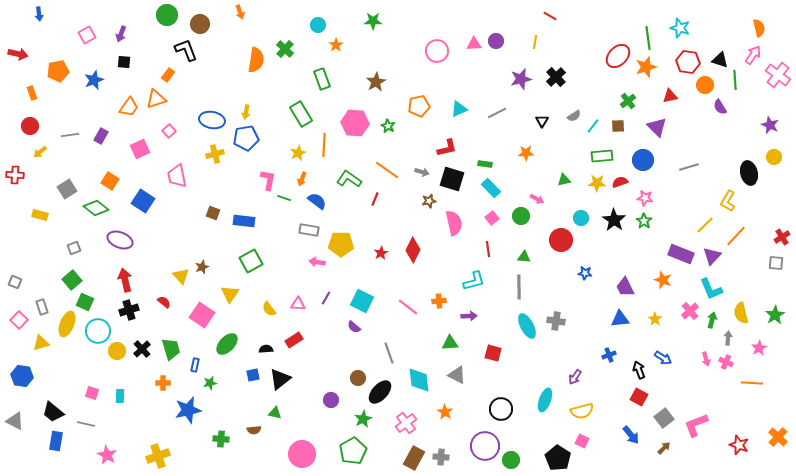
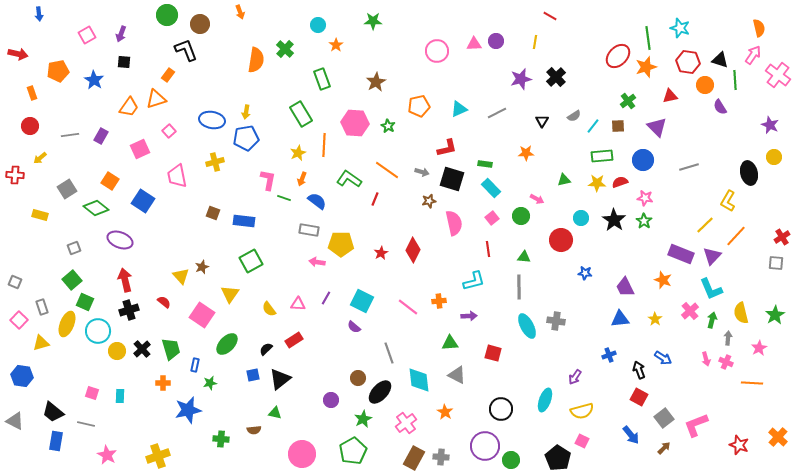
blue star at (94, 80): rotated 18 degrees counterclockwise
yellow arrow at (40, 152): moved 6 px down
yellow cross at (215, 154): moved 8 px down
black semicircle at (266, 349): rotated 40 degrees counterclockwise
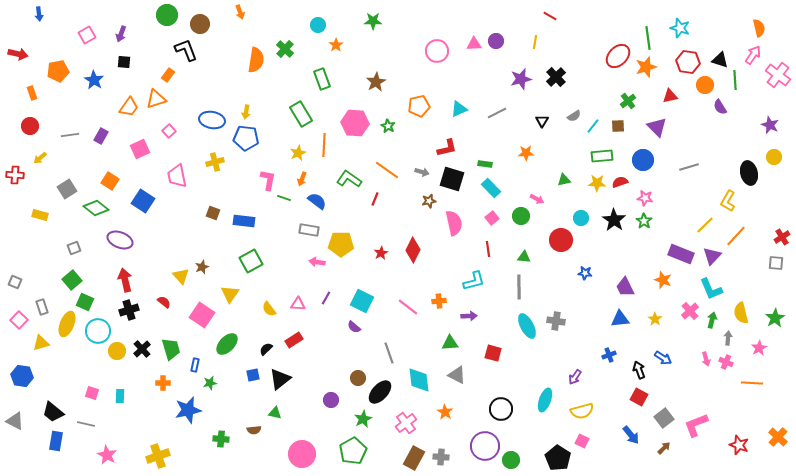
blue pentagon at (246, 138): rotated 15 degrees clockwise
green star at (775, 315): moved 3 px down
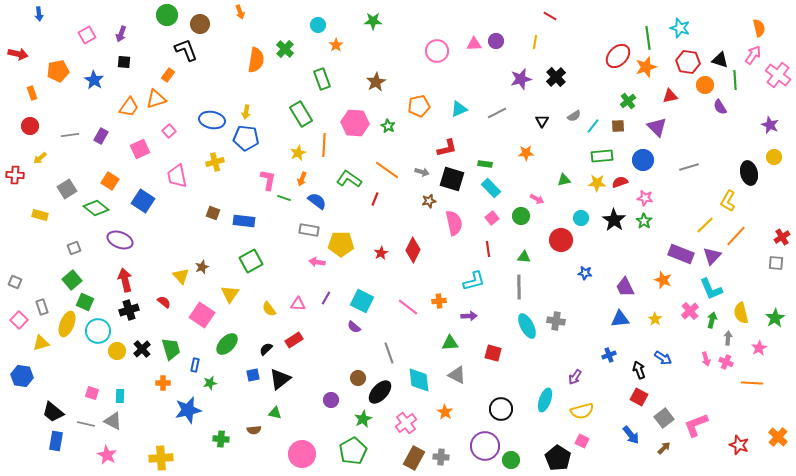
gray triangle at (15, 421): moved 98 px right
yellow cross at (158, 456): moved 3 px right, 2 px down; rotated 15 degrees clockwise
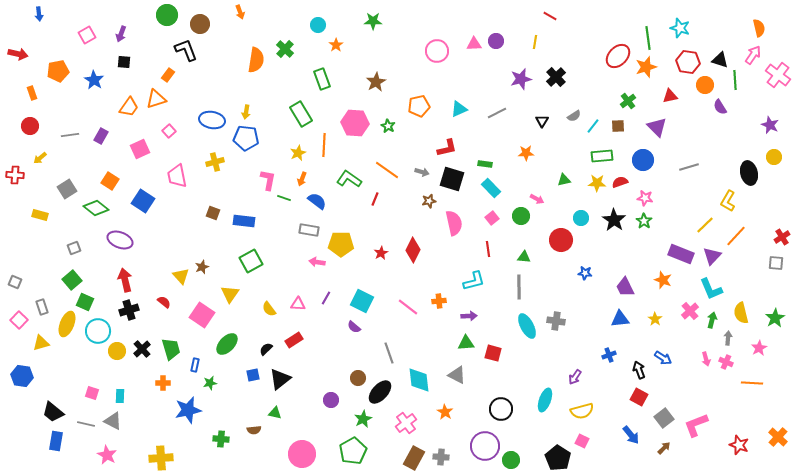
green triangle at (450, 343): moved 16 px right
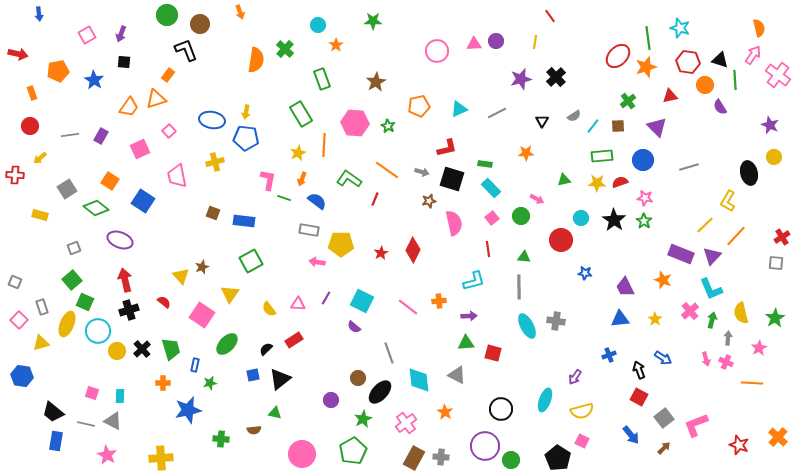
red line at (550, 16): rotated 24 degrees clockwise
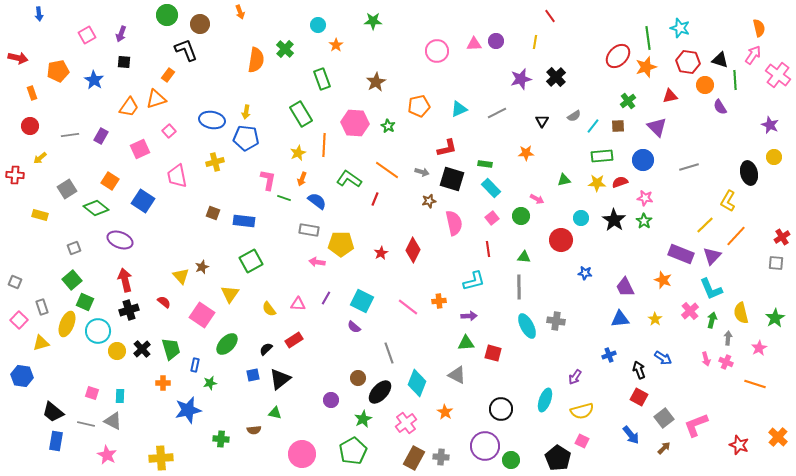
red arrow at (18, 54): moved 4 px down
cyan diamond at (419, 380): moved 2 px left, 3 px down; rotated 28 degrees clockwise
orange line at (752, 383): moved 3 px right, 1 px down; rotated 15 degrees clockwise
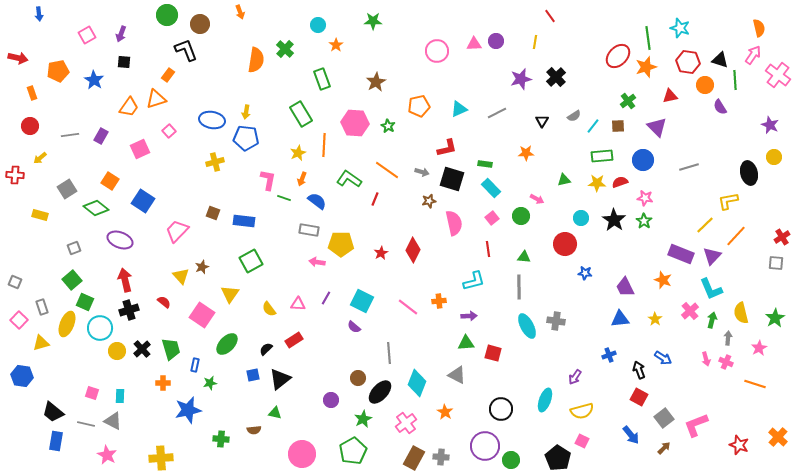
pink trapezoid at (177, 176): moved 55 px down; rotated 55 degrees clockwise
yellow L-shape at (728, 201): rotated 50 degrees clockwise
red circle at (561, 240): moved 4 px right, 4 px down
cyan circle at (98, 331): moved 2 px right, 3 px up
gray line at (389, 353): rotated 15 degrees clockwise
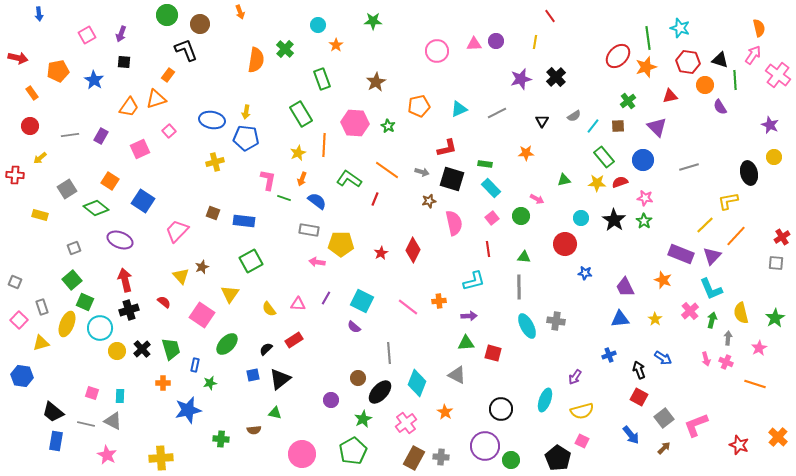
orange rectangle at (32, 93): rotated 16 degrees counterclockwise
green rectangle at (602, 156): moved 2 px right, 1 px down; rotated 55 degrees clockwise
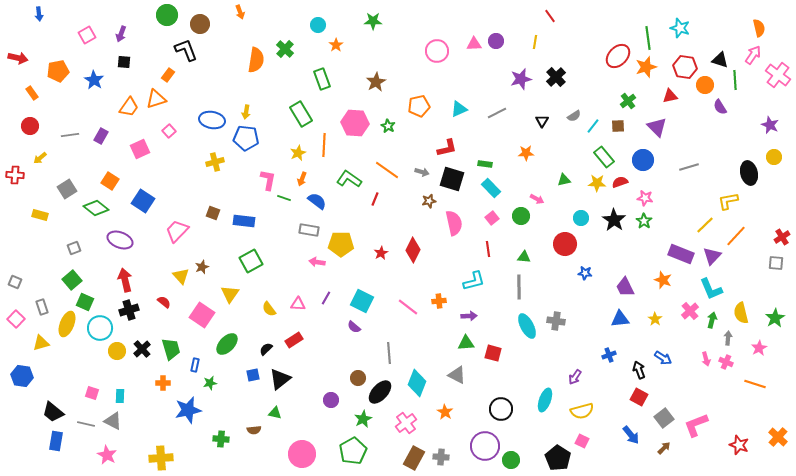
red hexagon at (688, 62): moved 3 px left, 5 px down
pink square at (19, 320): moved 3 px left, 1 px up
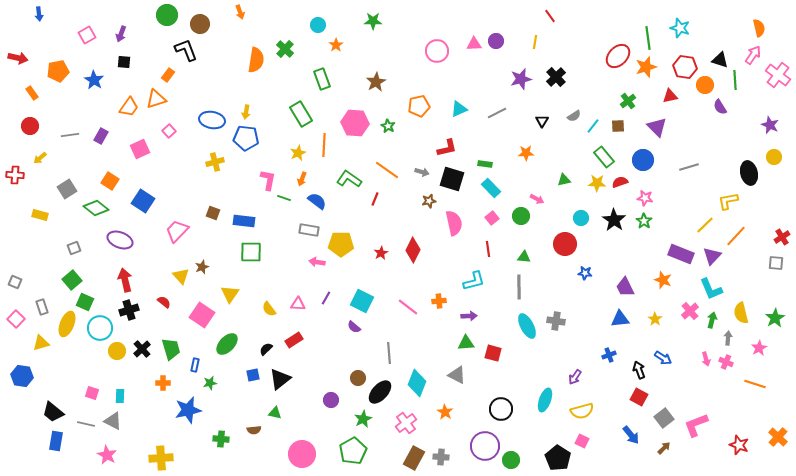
green square at (251, 261): moved 9 px up; rotated 30 degrees clockwise
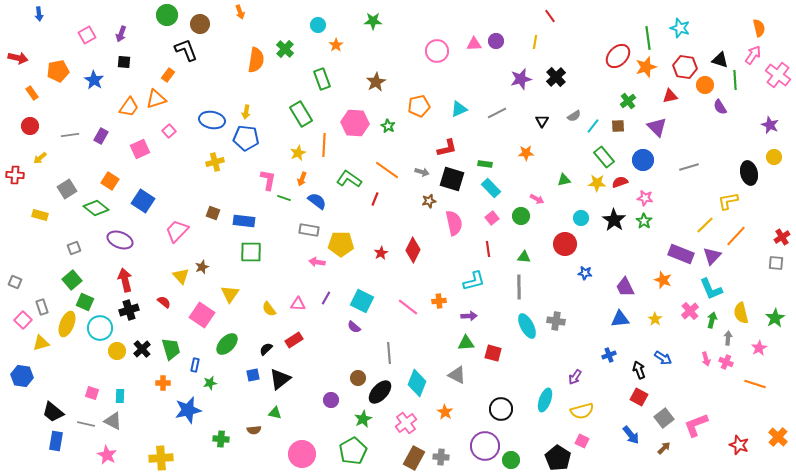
pink square at (16, 319): moved 7 px right, 1 px down
